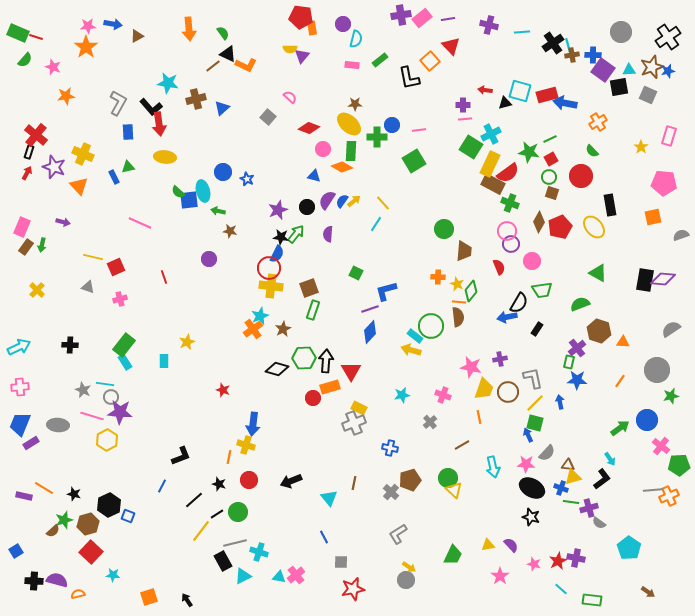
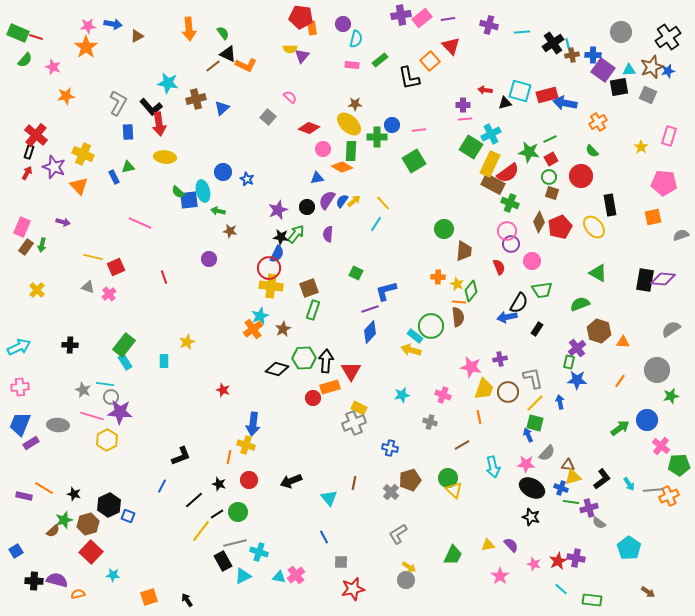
blue triangle at (314, 176): moved 3 px right, 2 px down; rotated 24 degrees counterclockwise
pink cross at (120, 299): moved 11 px left, 5 px up; rotated 24 degrees counterclockwise
gray cross at (430, 422): rotated 32 degrees counterclockwise
cyan arrow at (610, 459): moved 19 px right, 25 px down
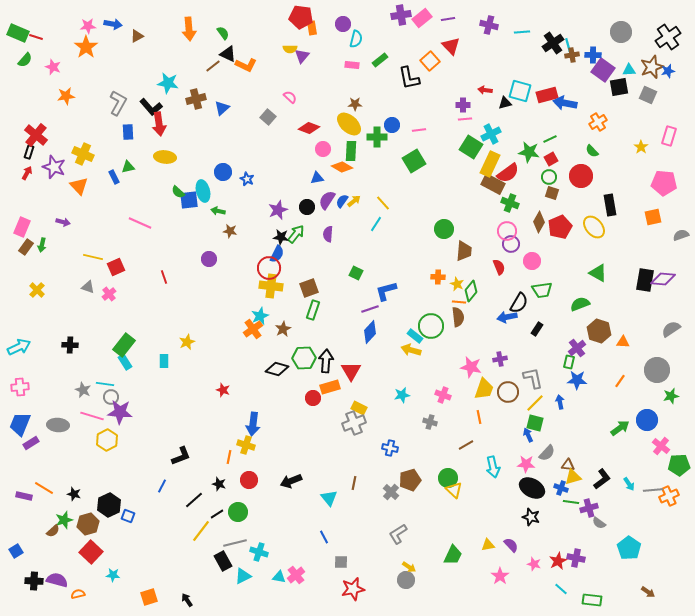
brown line at (462, 445): moved 4 px right
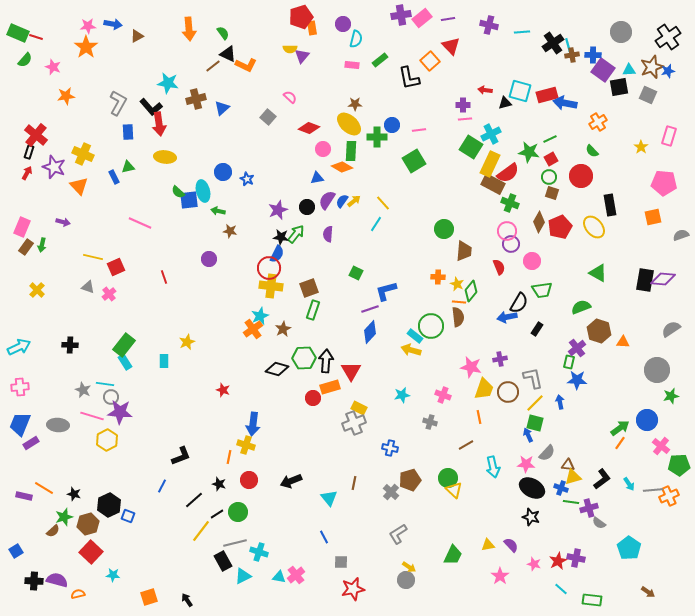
red pentagon at (301, 17): rotated 25 degrees counterclockwise
green semicircle at (580, 304): moved 1 px right, 3 px down
orange line at (620, 381): moved 62 px down
green star at (64, 520): moved 3 px up
